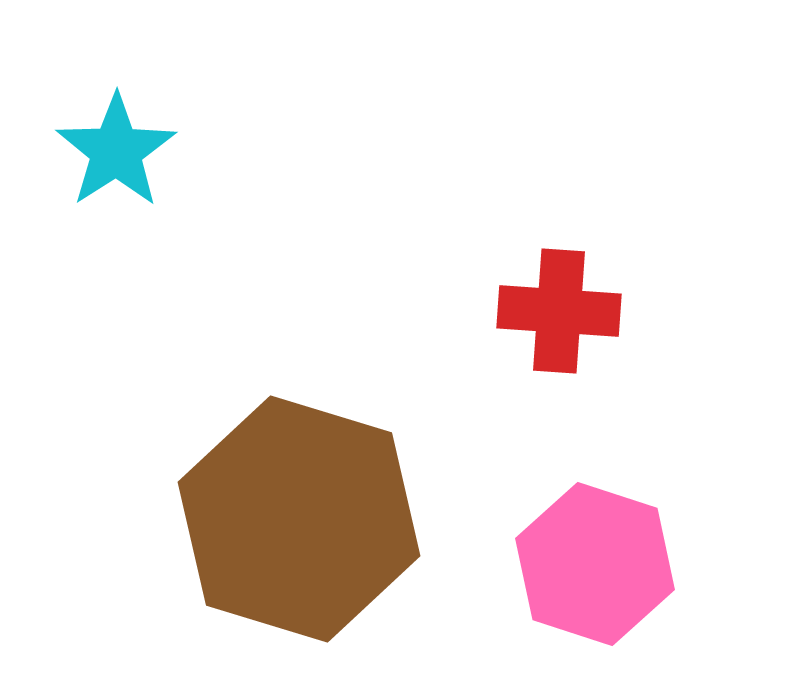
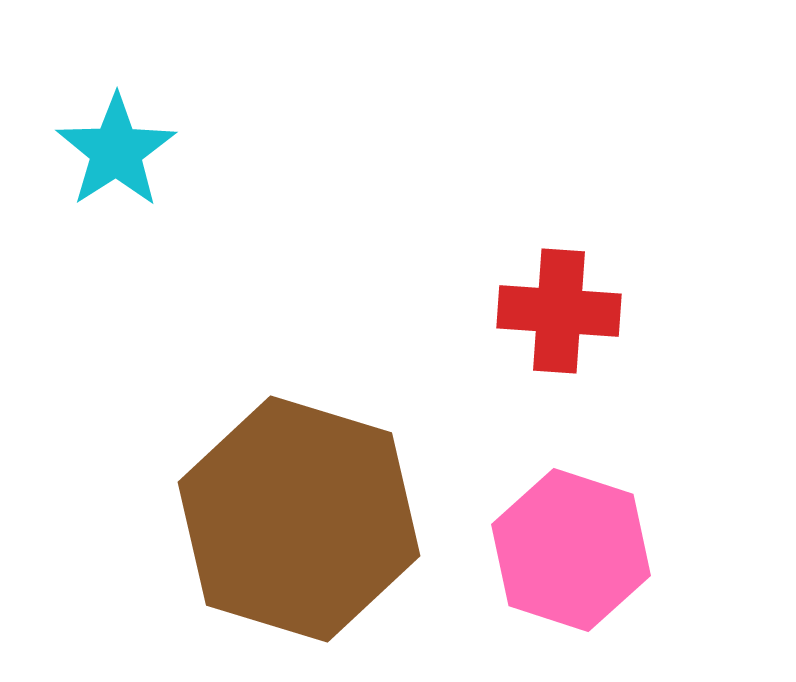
pink hexagon: moved 24 px left, 14 px up
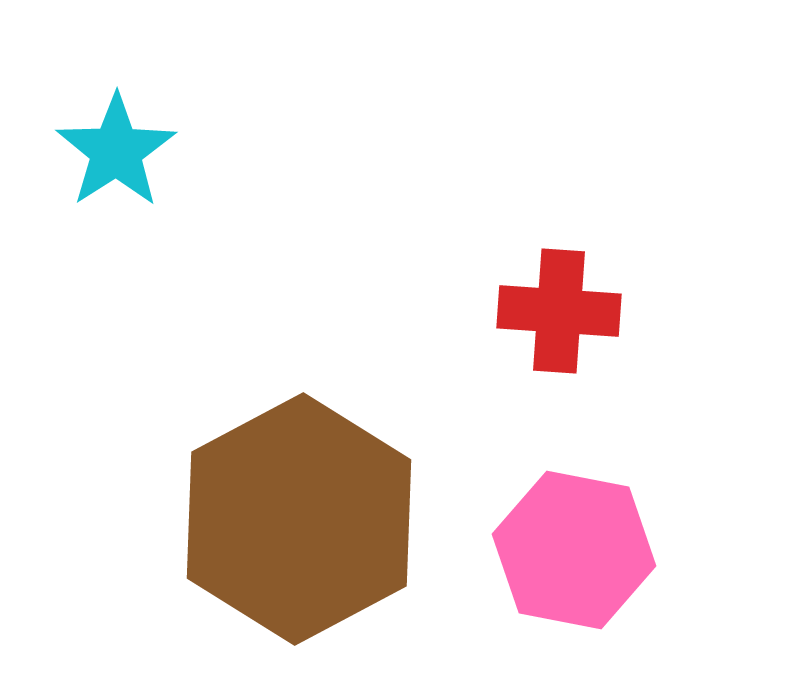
brown hexagon: rotated 15 degrees clockwise
pink hexagon: moved 3 px right; rotated 7 degrees counterclockwise
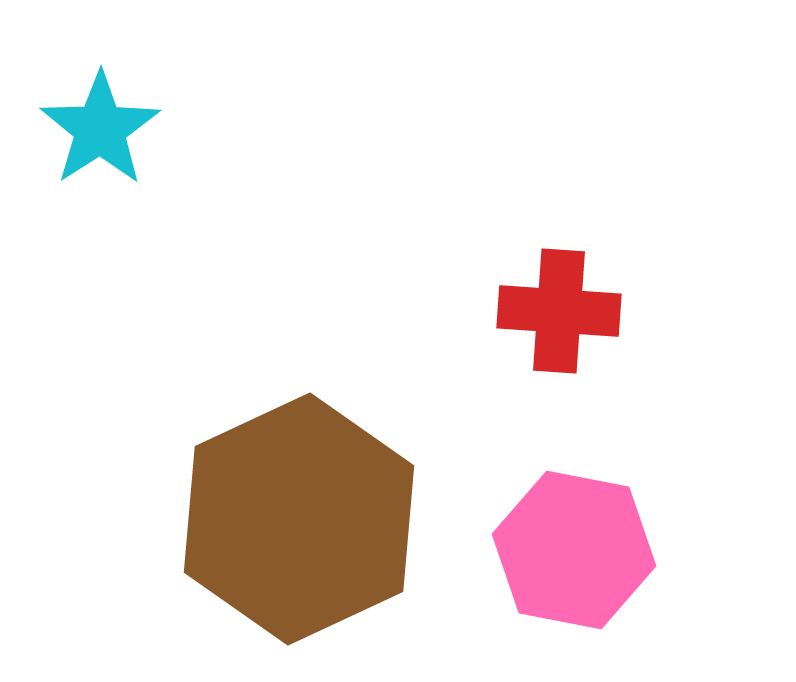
cyan star: moved 16 px left, 22 px up
brown hexagon: rotated 3 degrees clockwise
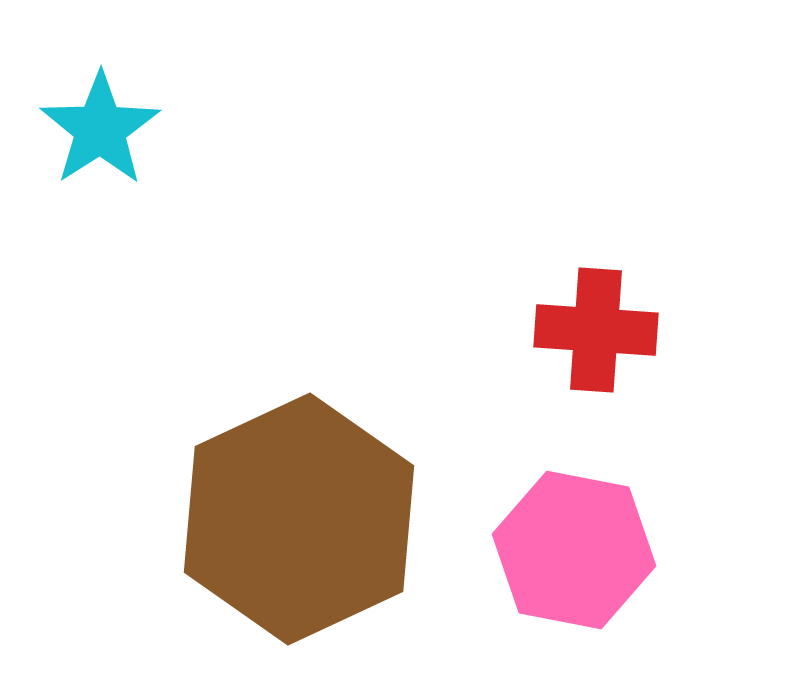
red cross: moved 37 px right, 19 px down
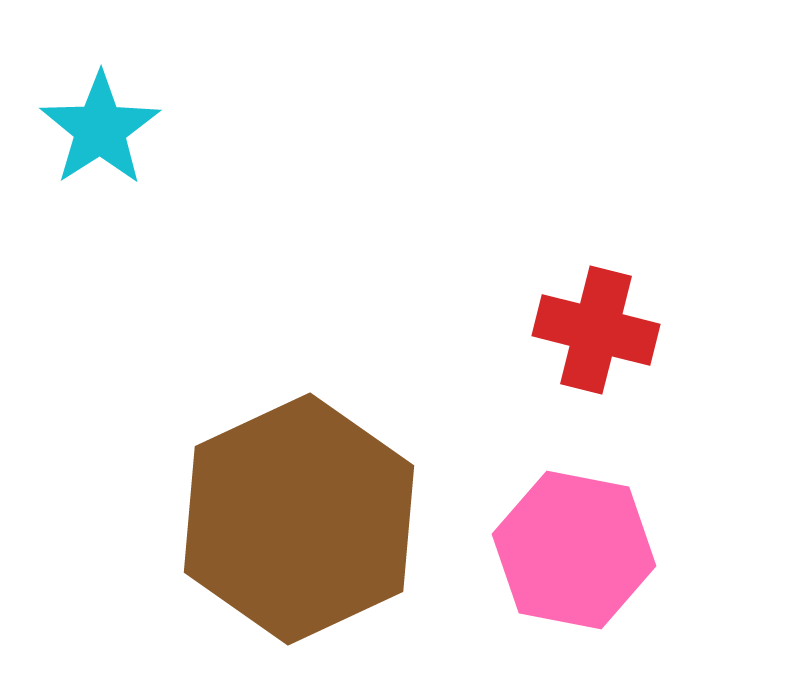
red cross: rotated 10 degrees clockwise
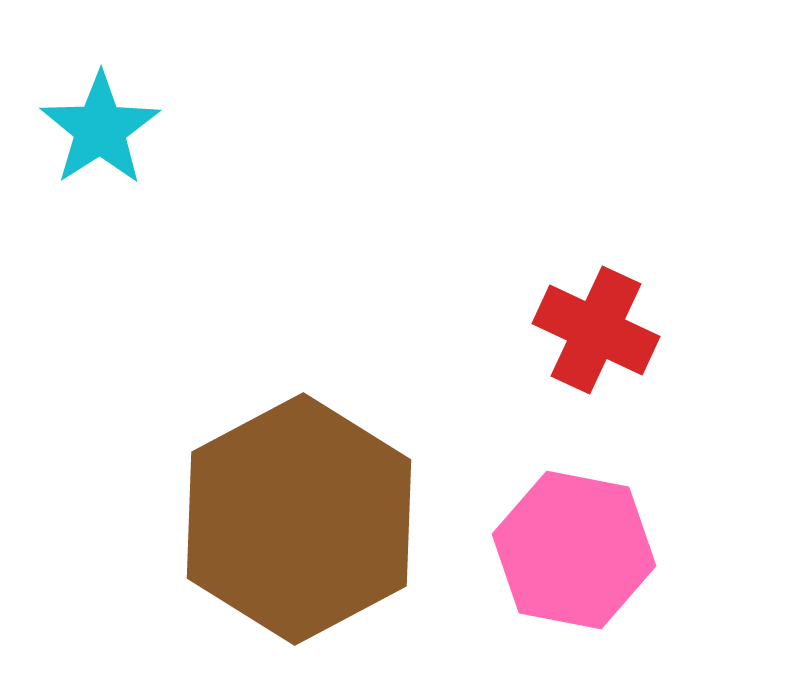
red cross: rotated 11 degrees clockwise
brown hexagon: rotated 3 degrees counterclockwise
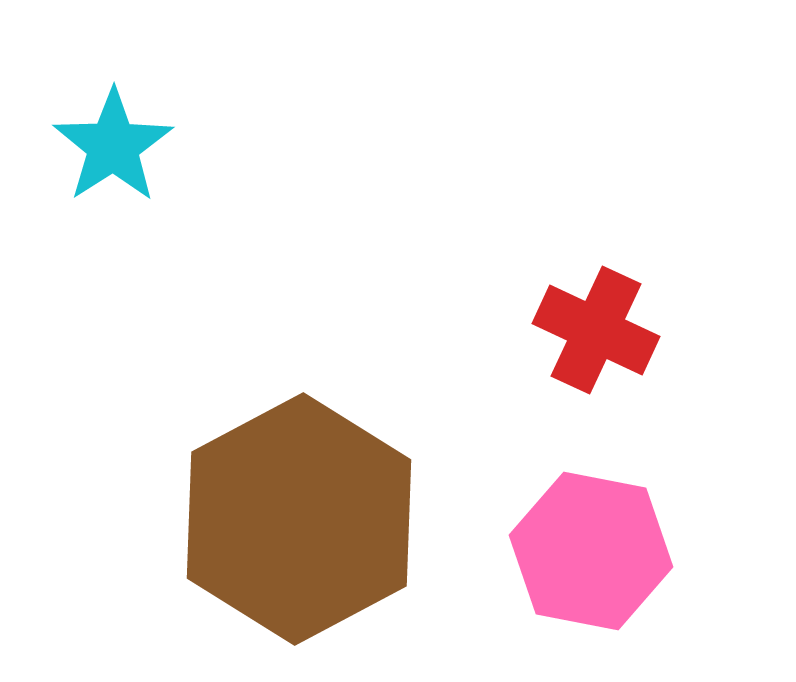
cyan star: moved 13 px right, 17 px down
pink hexagon: moved 17 px right, 1 px down
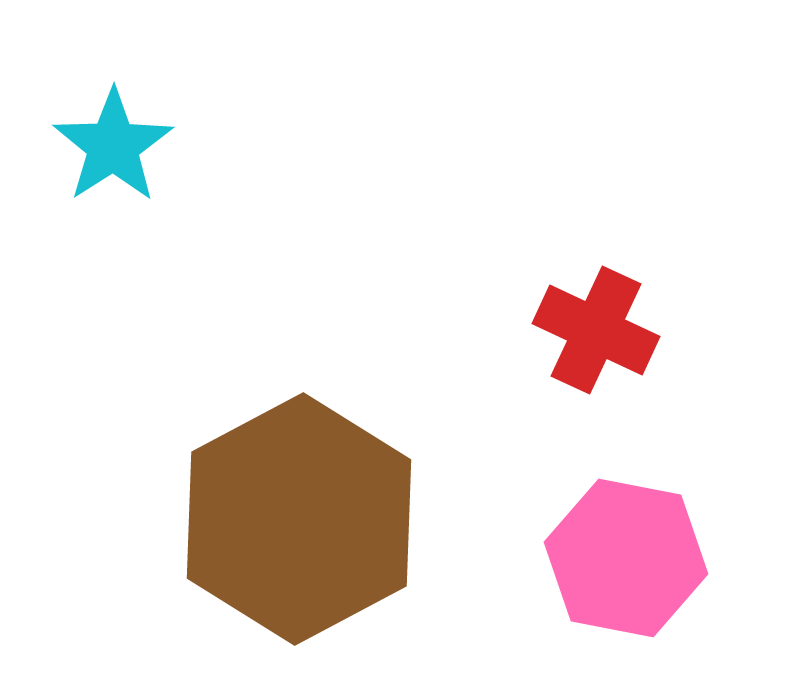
pink hexagon: moved 35 px right, 7 px down
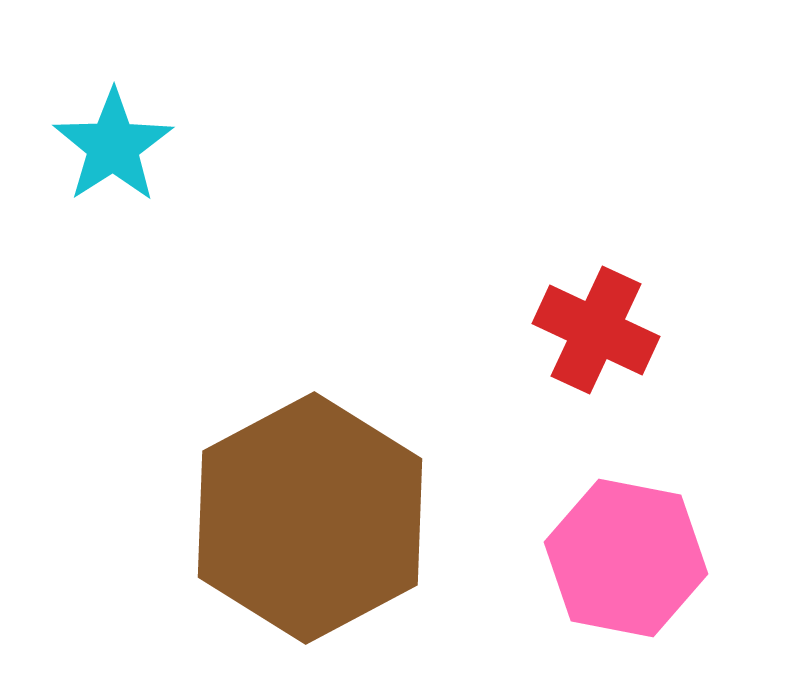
brown hexagon: moved 11 px right, 1 px up
